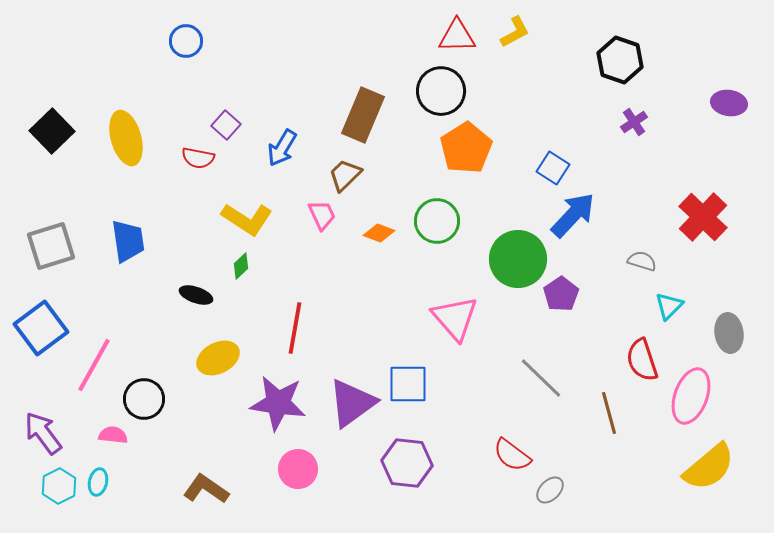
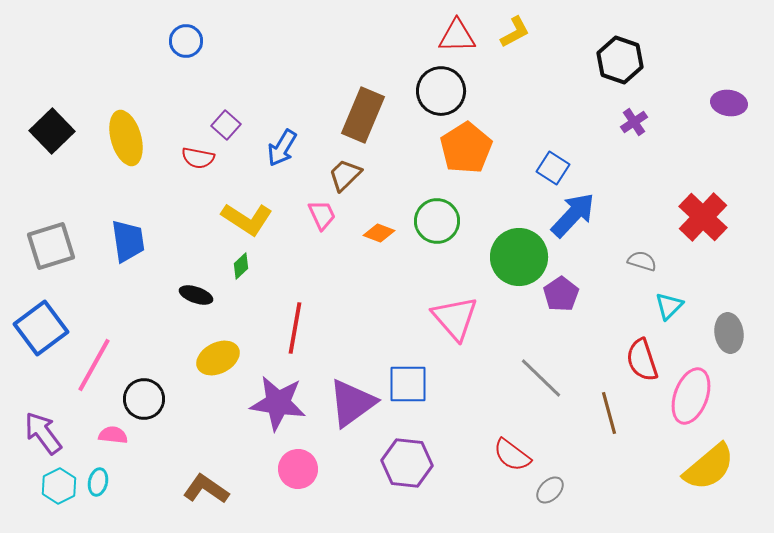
green circle at (518, 259): moved 1 px right, 2 px up
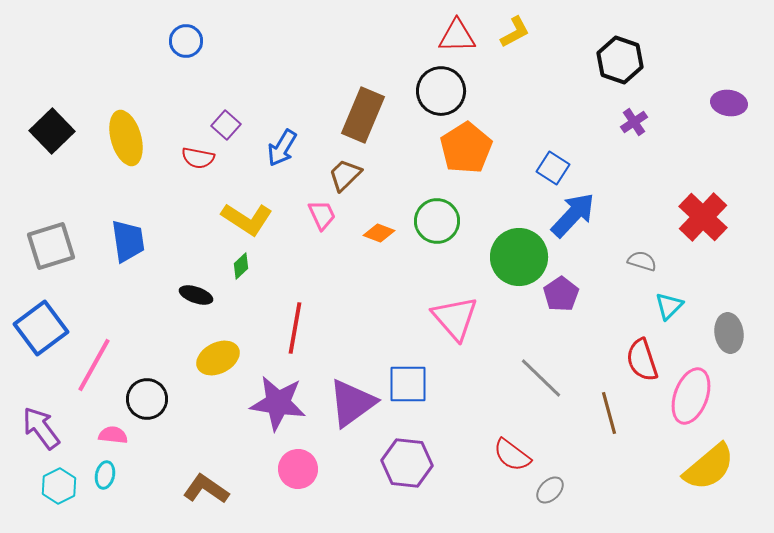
black circle at (144, 399): moved 3 px right
purple arrow at (43, 433): moved 2 px left, 5 px up
cyan ellipse at (98, 482): moved 7 px right, 7 px up
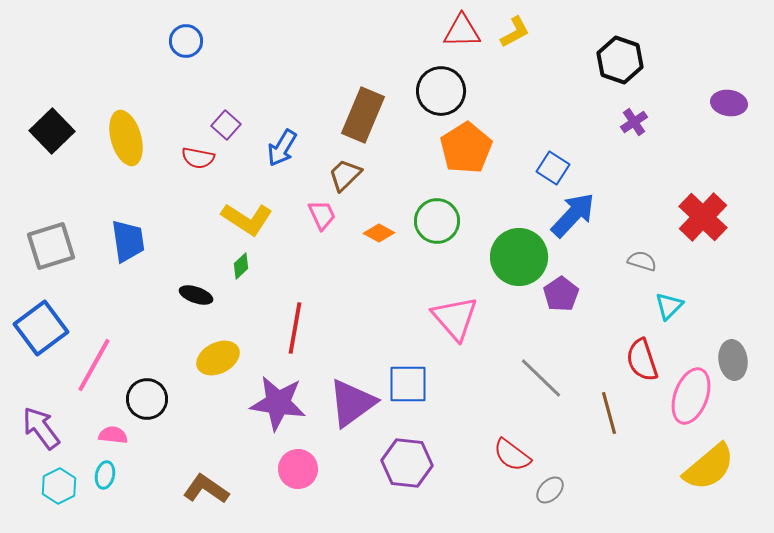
red triangle at (457, 36): moved 5 px right, 5 px up
orange diamond at (379, 233): rotated 8 degrees clockwise
gray ellipse at (729, 333): moved 4 px right, 27 px down
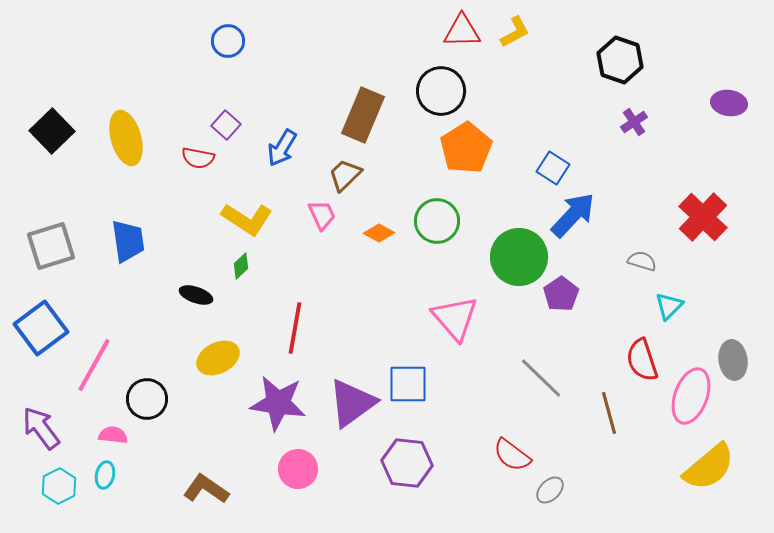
blue circle at (186, 41): moved 42 px right
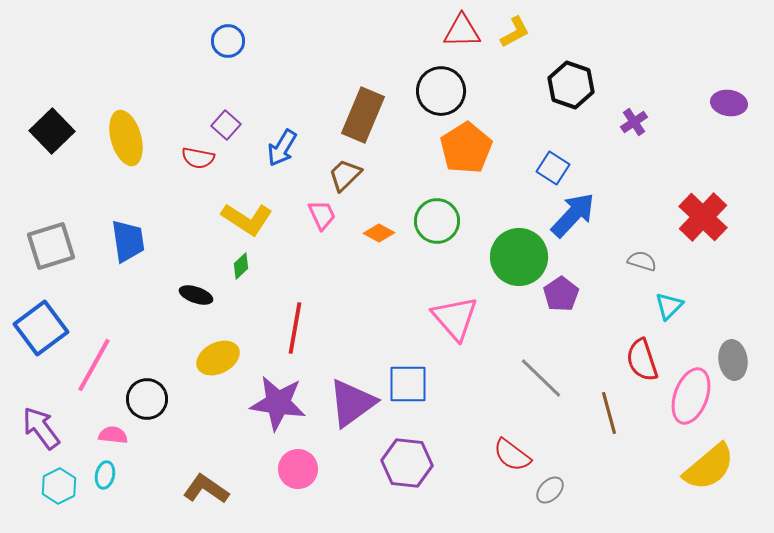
black hexagon at (620, 60): moved 49 px left, 25 px down
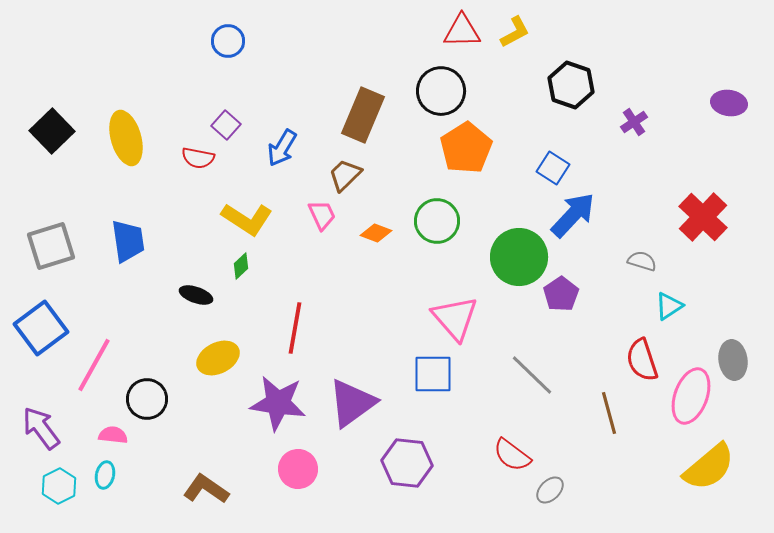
orange diamond at (379, 233): moved 3 px left; rotated 8 degrees counterclockwise
cyan triangle at (669, 306): rotated 12 degrees clockwise
gray line at (541, 378): moved 9 px left, 3 px up
blue square at (408, 384): moved 25 px right, 10 px up
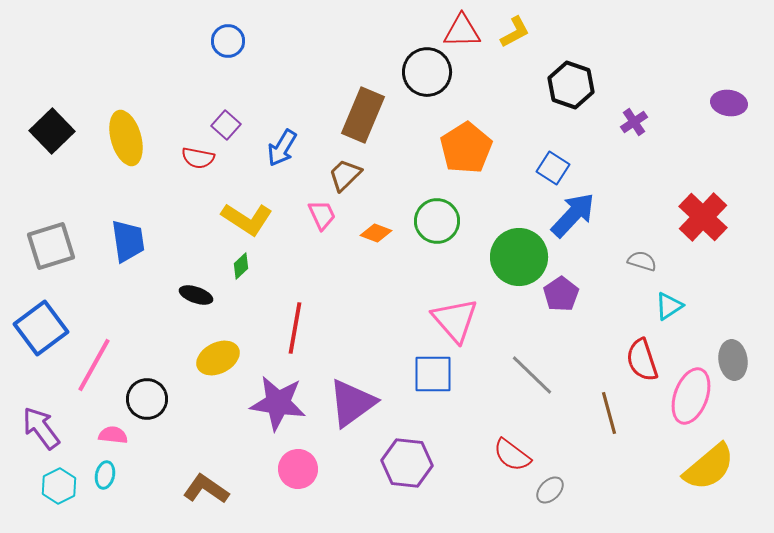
black circle at (441, 91): moved 14 px left, 19 px up
pink triangle at (455, 318): moved 2 px down
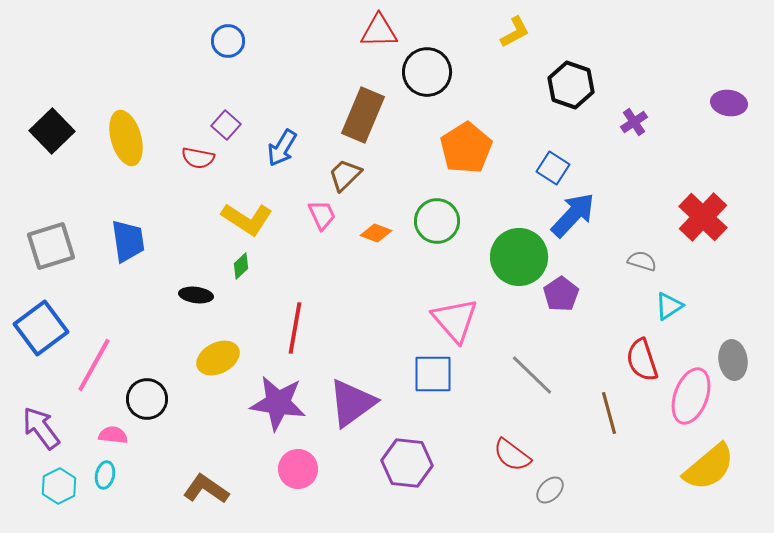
red triangle at (462, 31): moved 83 px left
black ellipse at (196, 295): rotated 12 degrees counterclockwise
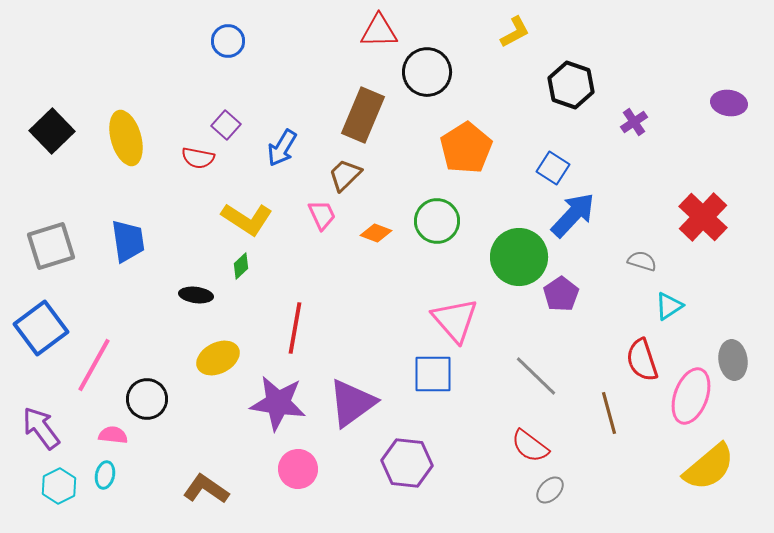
gray line at (532, 375): moved 4 px right, 1 px down
red semicircle at (512, 455): moved 18 px right, 9 px up
